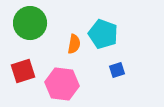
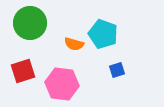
orange semicircle: rotated 96 degrees clockwise
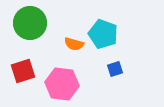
blue square: moved 2 px left, 1 px up
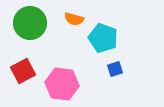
cyan pentagon: moved 4 px down
orange semicircle: moved 25 px up
red square: rotated 10 degrees counterclockwise
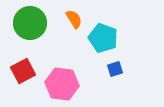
orange semicircle: rotated 138 degrees counterclockwise
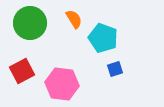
red square: moved 1 px left
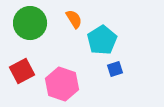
cyan pentagon: moved 1 px left, 2 px down; rotated 20 degrees clockwise
pink hexagon: rotated 12 degrees clockwise
